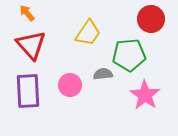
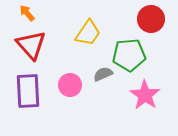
gray semicircle: rotated 18 degrees counterclockwise
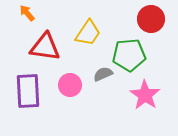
red triangle: moved 14 px right, 2 px down; rotated 40 degrees counterclockwise
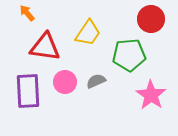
gray semicircle: moved 7 px left, 7 px down
pink circle: moved 5 px left, 3 px up
pink star: moved 6 px right
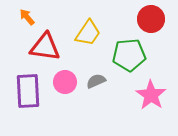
orange arrow: moved 4 px down
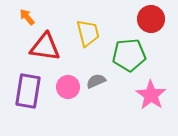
yellow trapezoid: rotated 48 degrees counterclockwise
pink circle: moved 3 px right, 5 px down
purple rectangle: rotated 12 degrees clockwise
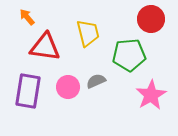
pink star: rotated 8 degrees clockwise
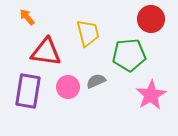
red triangle: moved 1 px right, 5 px down
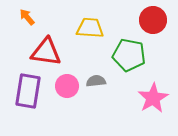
red circle: moved 2 px right, 1 px down
yellow trapezoid: moved 2 px right, 5 px up; rotated 72 degrees counterclockwise
green pentagon: rotated 16 degrees clockwise
gray semicircle: rotated 18 degrees clockwise
pink circle: moved 1 px left, 1 px up
pink star: moved 2 px right, 3 px down
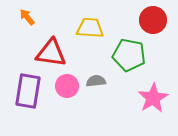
red triangle: moved 5 px right, 1 px down
